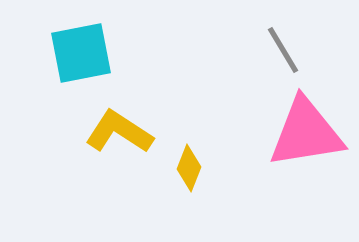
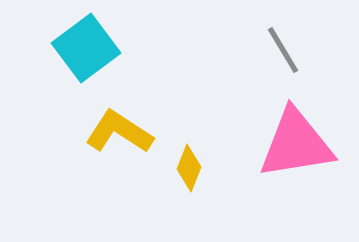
cyan square: moved 5 px right, 5 px up; rotated 26 degrees counterclockwise
pink triangle: moved 10 px left, 11 px down
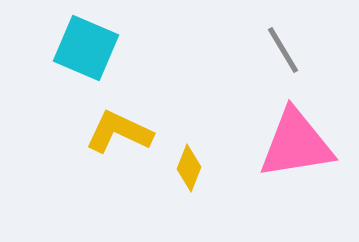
cyan square: rotated 30 degrees counterclockwise
yellow L-shape: rotated 8 degrees counterclockwise
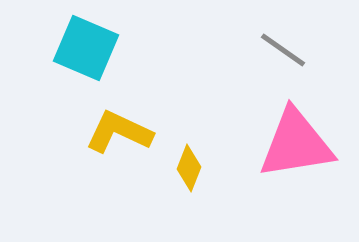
gray line: rotated 24 degrees counterclockwise
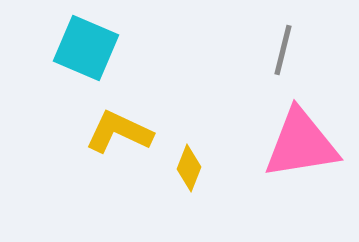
gray line: rotated 69 degrees clockwise
pink triangle: moved 5 px right
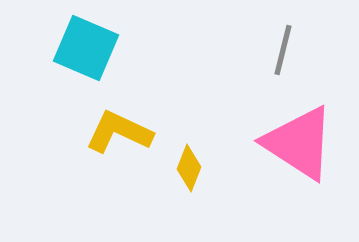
pink triangle: moved 2 px left, 1 px up; rotated 42 degrees clockwise
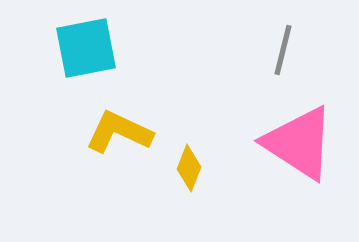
cyan square: rotated 34 degrees counterclockwise
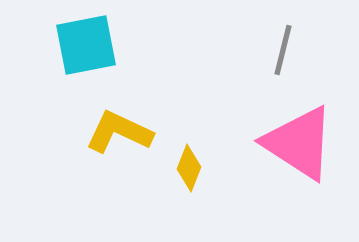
cyan square: moved 3 px up
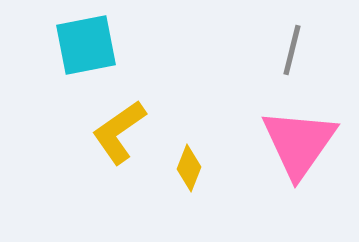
gray line: moved 9 px right
yellow L-shape: rotated 60 degrees counterclockwise
pink triangle: rotated 32 degrees clockwise
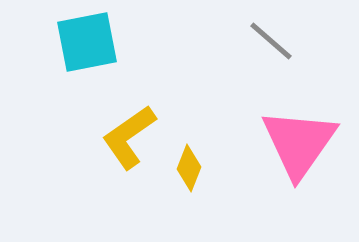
cyan square: moved 1 px right, 3 px up
gray line: moved 21 px left, 9 px up; rotated 63 degrees counterclockwise
yellow L-shape: moved 10 px right, 5 px down
